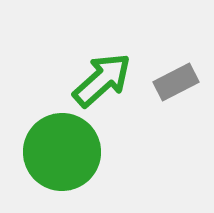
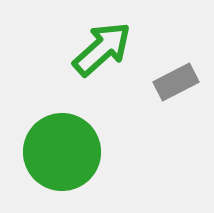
green arrow: moved 31 px up
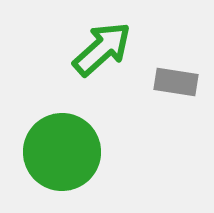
gray rectangle: rotated 36 degrees clockwise
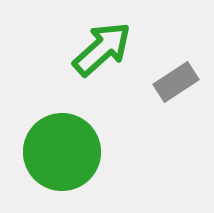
gray rectangle: rotated 42 degrees counterclockwise
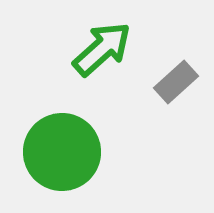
gray rectangle: rotated 9 degrees counterclockwise
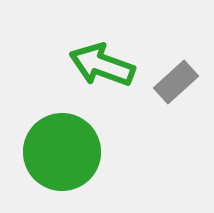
green arrow: moved 16 px down; rotated 118 degrees counterclockwise
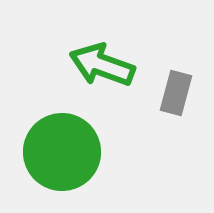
gray rectangle: moved 11 px down; rotated 33 degrees counterclockwise
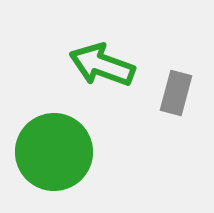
green circle: moved 8 px left
